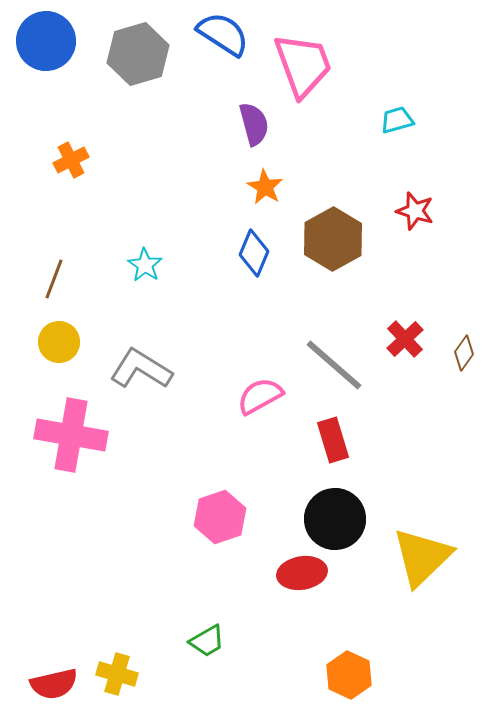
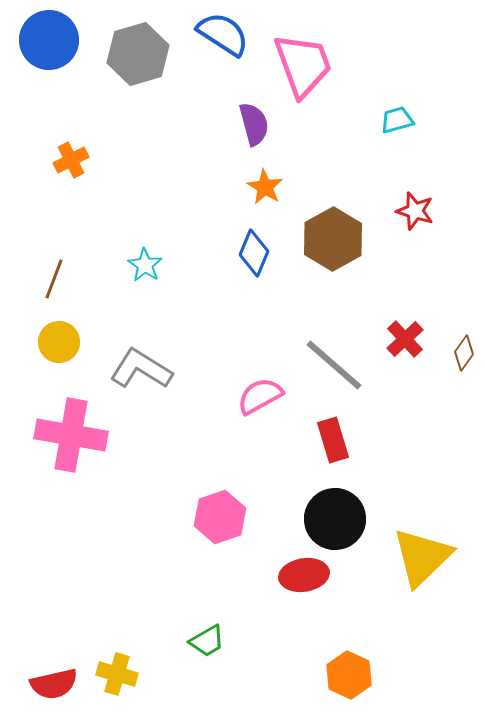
blue circle: moved 3 px right, 1 px up
red ellipse: moved 2 px right, 2 px down
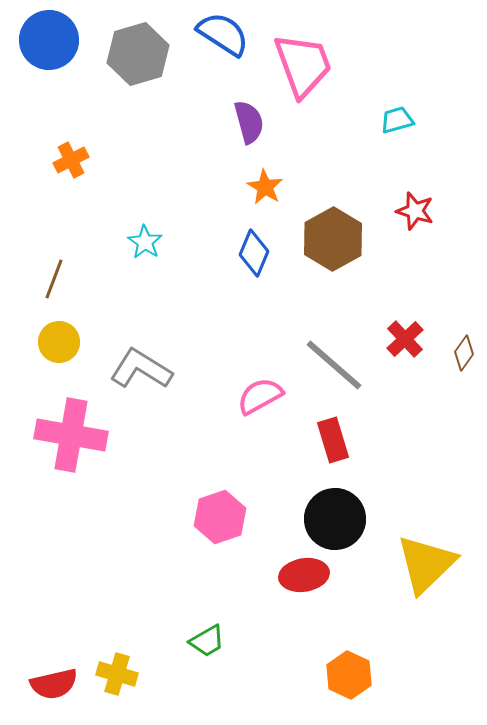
purple semicircle: moved 5 px left, 2 px up
cyan star: moved 23 px up
yellow triangle: moved 4 px right, 7 px down
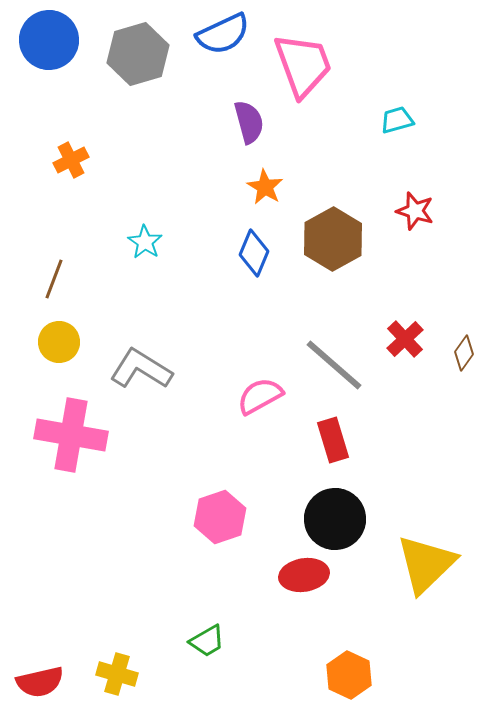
blue semicircle: rotated 122 degrees clockwise
red semicircle: moved 14 px left, 2 px up
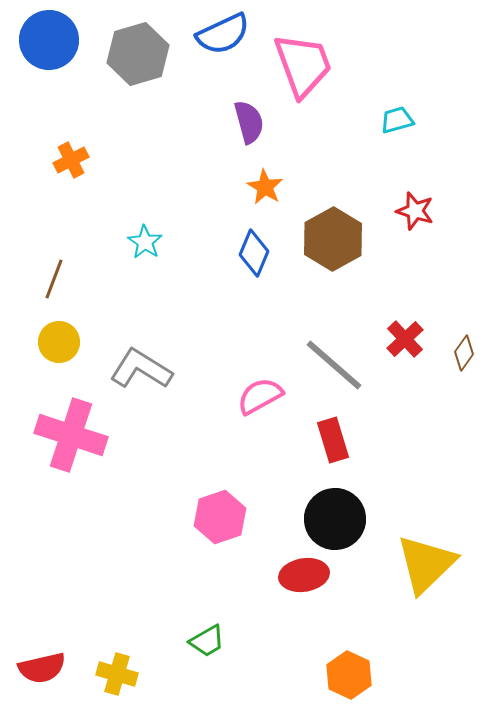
pink cross: rotated 8 degrees clockwise
red semicircle: moved 2 px right, 14 px up
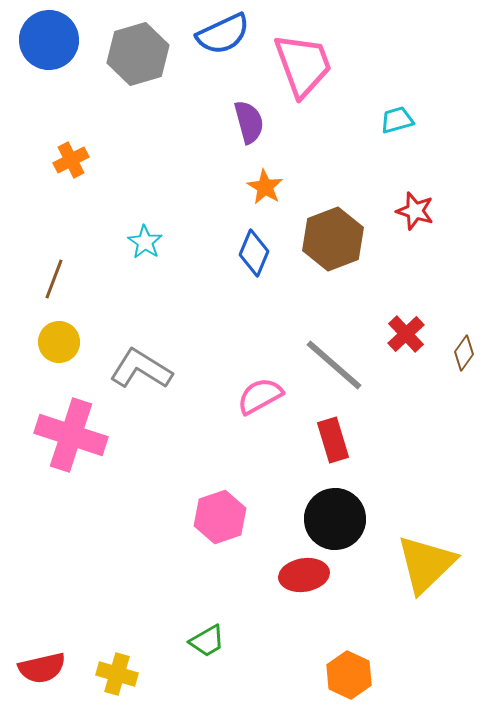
brown hexagon: rotated 8 degrees clockwise
red cross: moved 1 px right, 5 px up
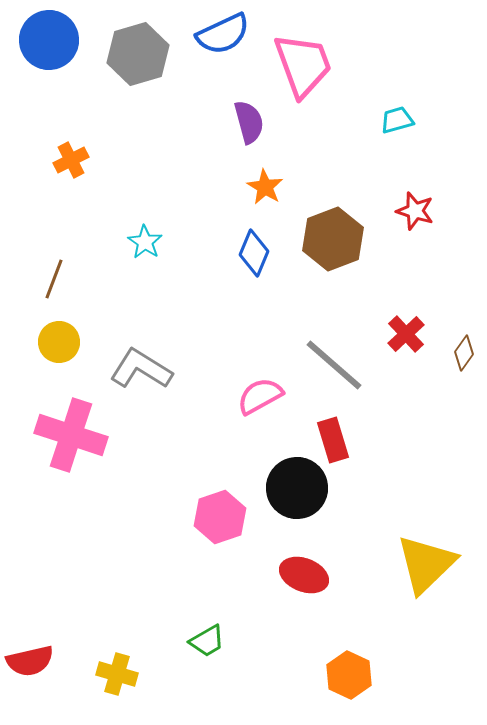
black circle: moved 38 px left, 31 px up
red ellipse: rotated 30 degrees clockwise
red semicircle: moved 12 px left, 7 px up
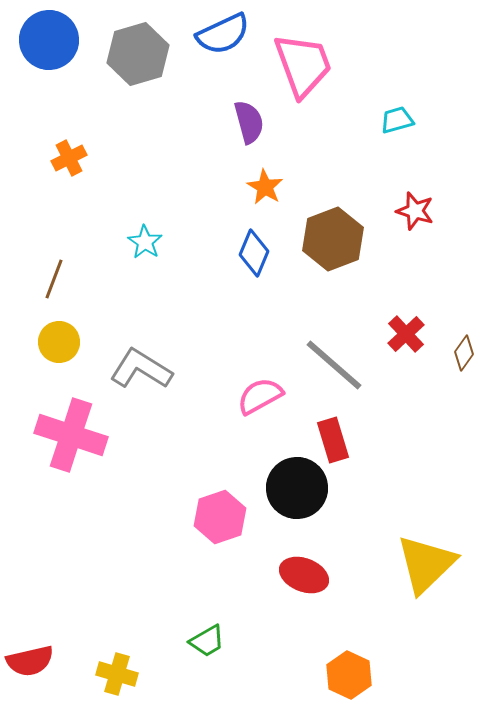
orange cross: moved 2 px left, 2 px up
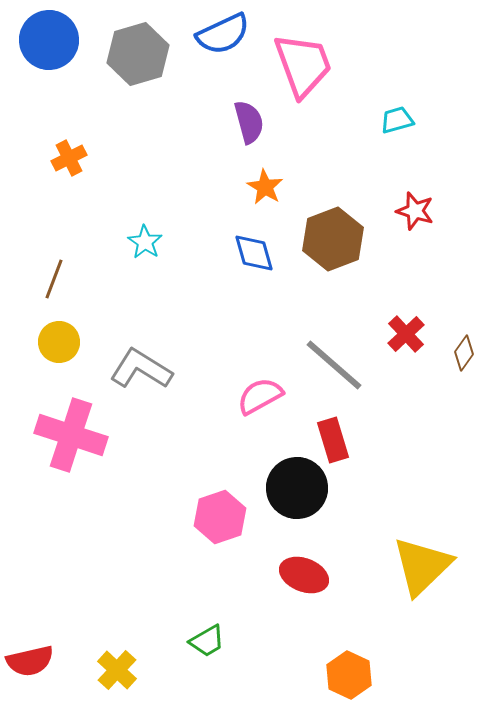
blue diamond: rotated 39 degrees counterclockwise
yellow triangle: moved 4 px left, 2 px down
yellow cross: moved 4 px up; rotated 27 degrees clockwise
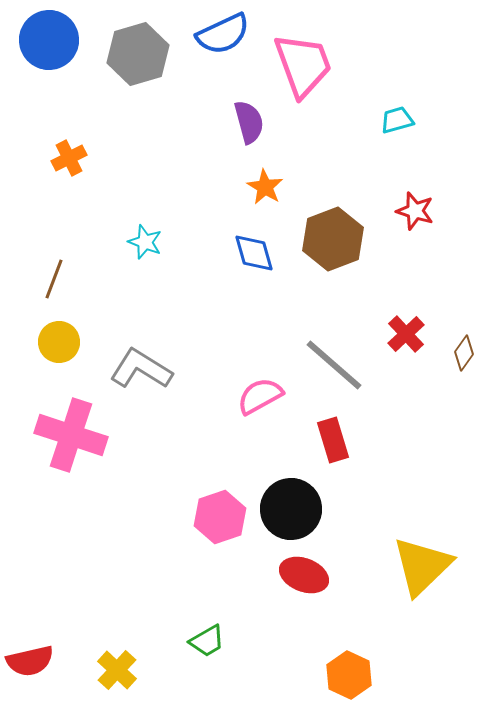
cyan star: rotated 12 degrees counterclockwise
black circle: moved 6 px left, 21 px down
